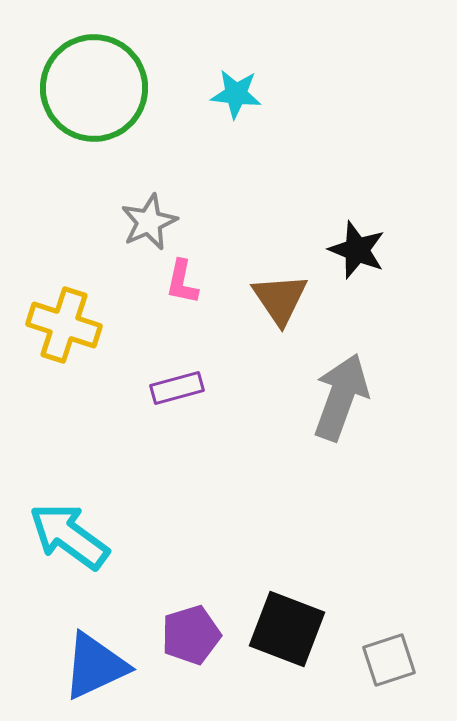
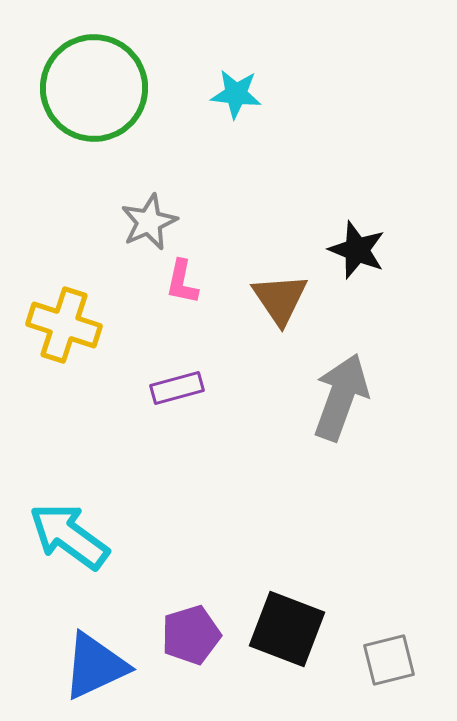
gray square: rotated 4 degrees clockwise
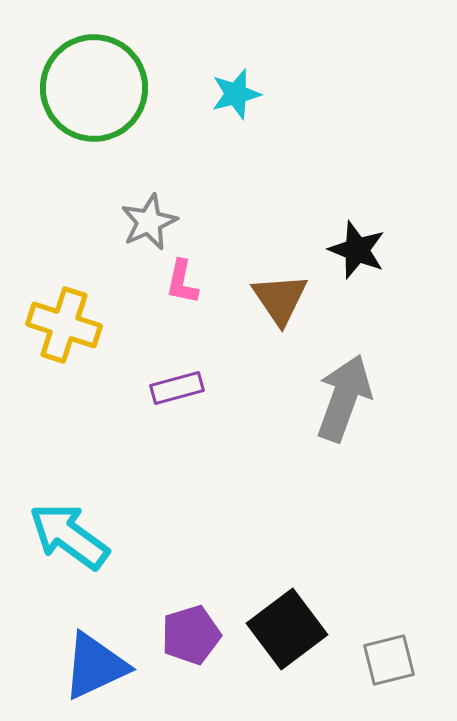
cyan star: rotated 21 degrees counterclockwise
gray arrow: moved 3 px right, 1 px down
black square: rotated 32 degrees clockwise
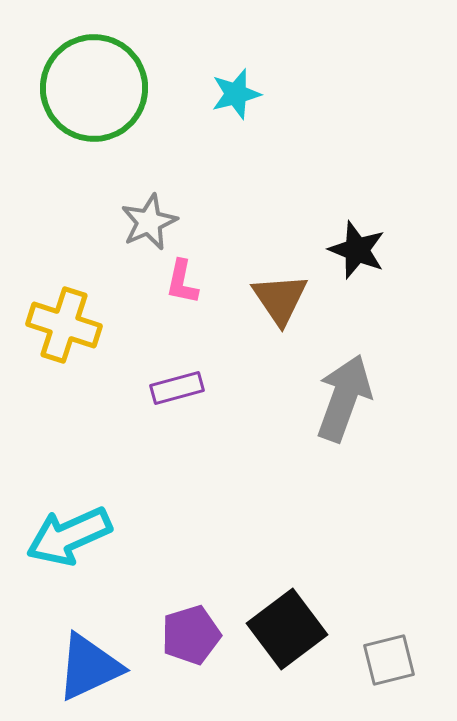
cyan arrow: rotated 60 degrees counterclockwise
blue triangle: moved 6 px left, 1 px down
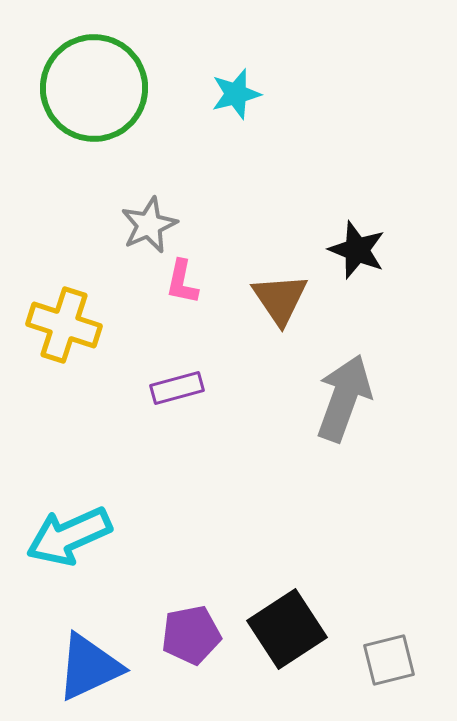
gray star: moved 3 px down
black square: rotated 4 degrees clockwise
purple pentagon: rotated 6 degrees clockwise
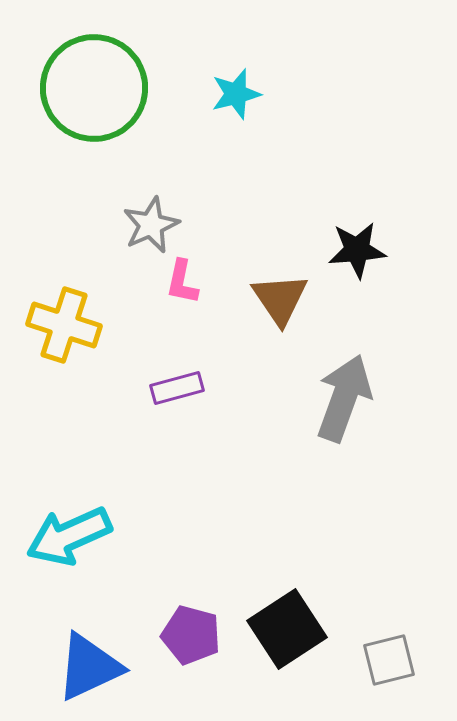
gray star: moved 2 px right
black star: rotated 26 degrees counterclockwise
purple pentagon: rotated 26 degrees clockwise
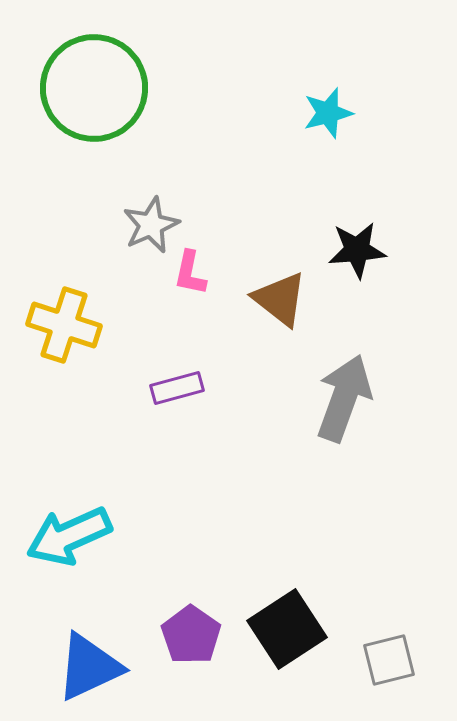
cyan star: moved 92 px right, 19 px down
pink L-shape: moved 8 px right, 9 px up
brown triangle: rotated 18 degrees counterclockwise
purple pentagon: rotated 20 degrees clockwise
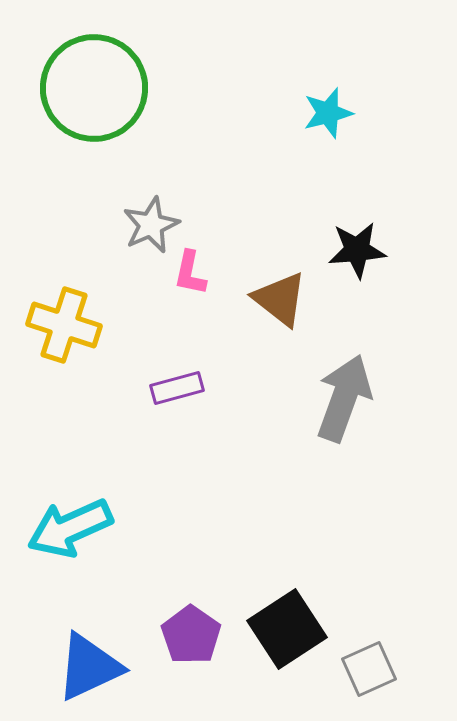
cyan arrow: moved 1 px right, 8 px up
gray square: moved 20 px left, 9 px down; rotated 10 degrees counterclockwise
